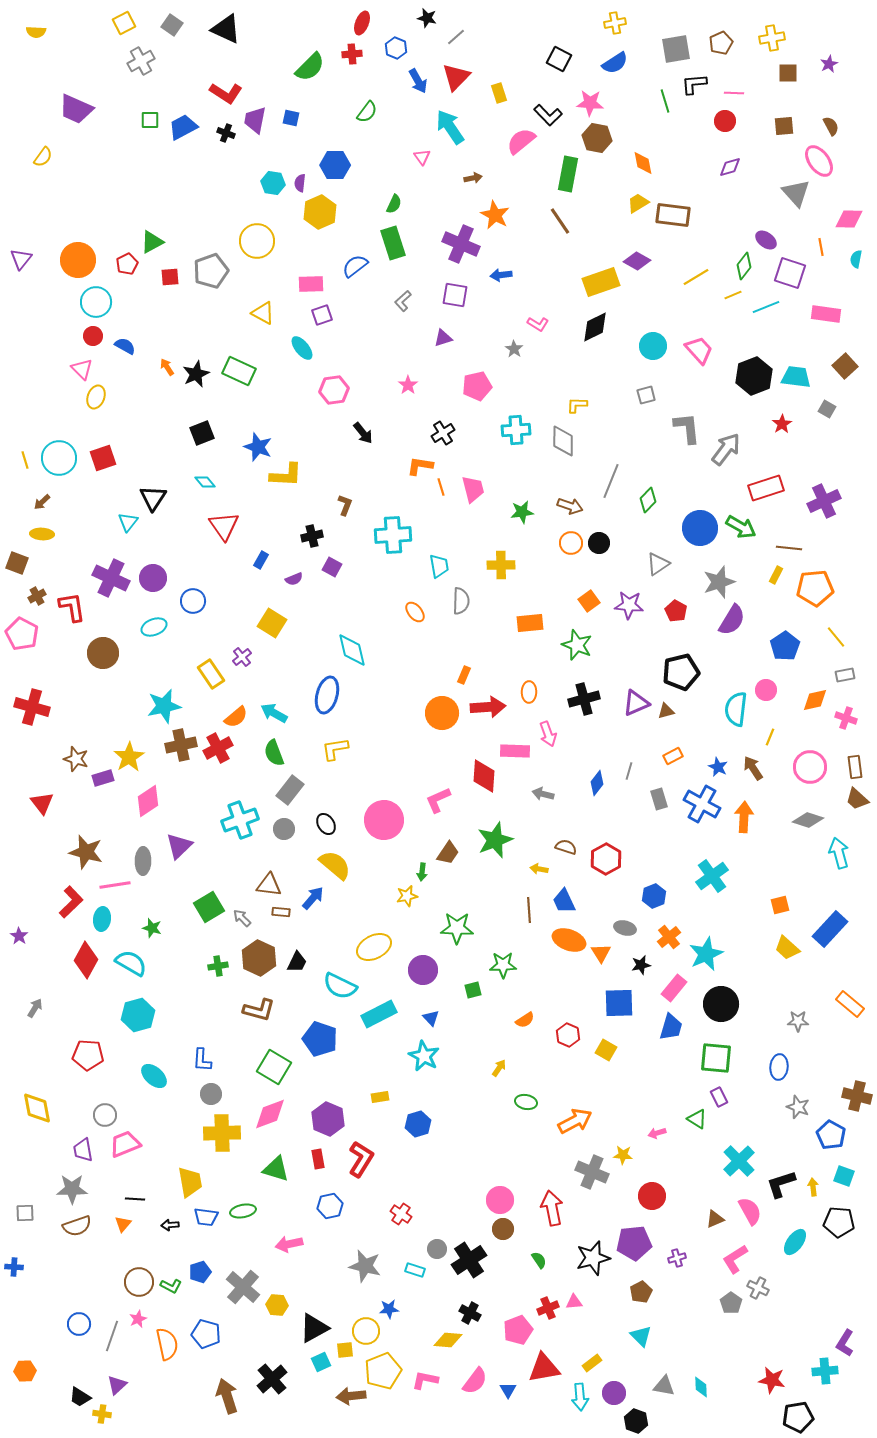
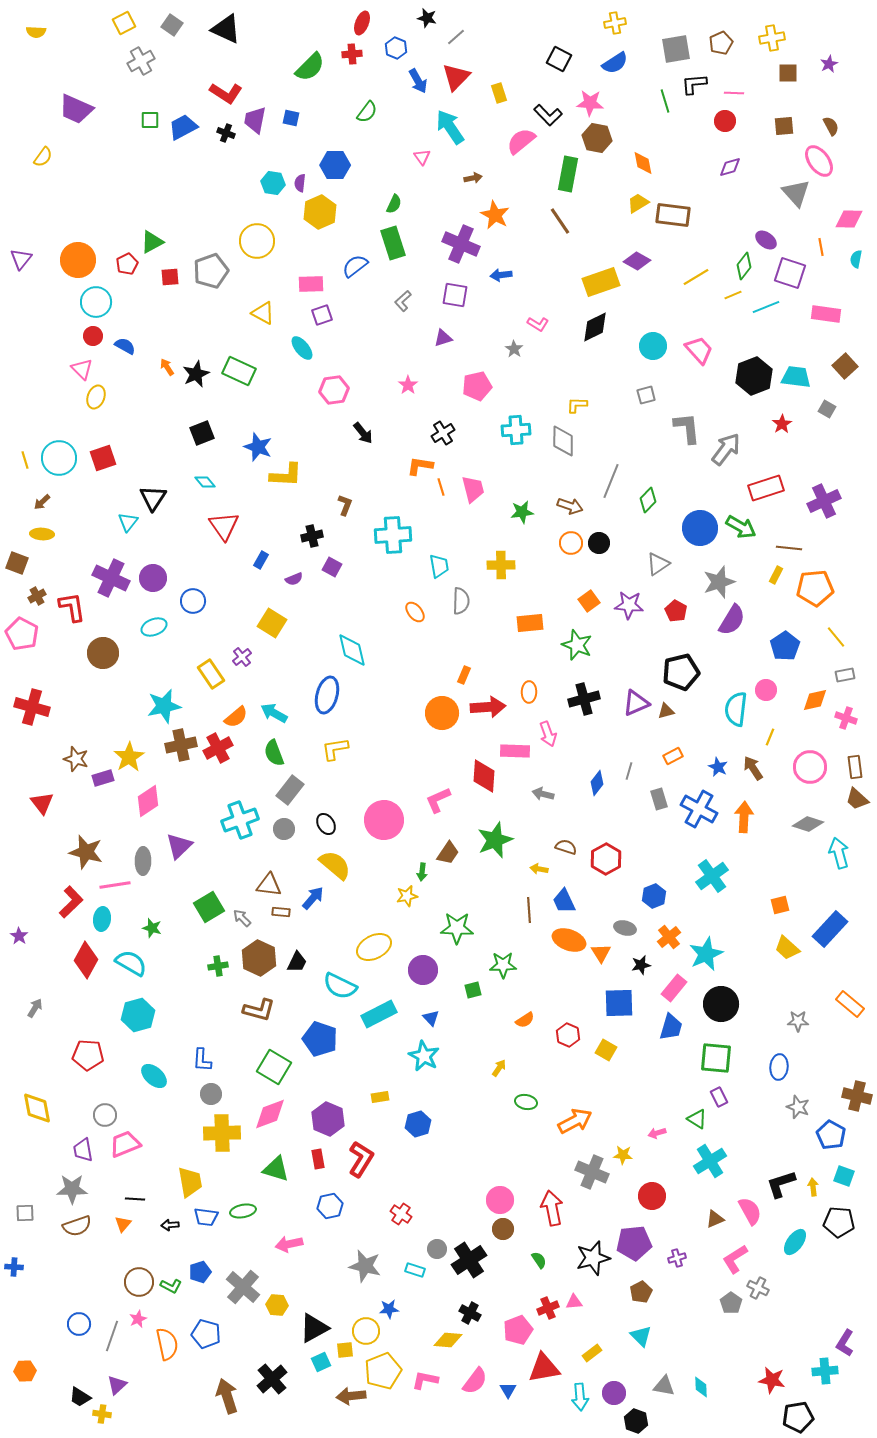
blue cross at (702, 804): moved 3 px left, 5 px down
gray diamond at (808, 820): moved 4 px down
cyan cross at (739, 1161): moved 29 px left; rotated 12 degrees clockwise
yellow rectangle at (592, 1363): moved 10 px up
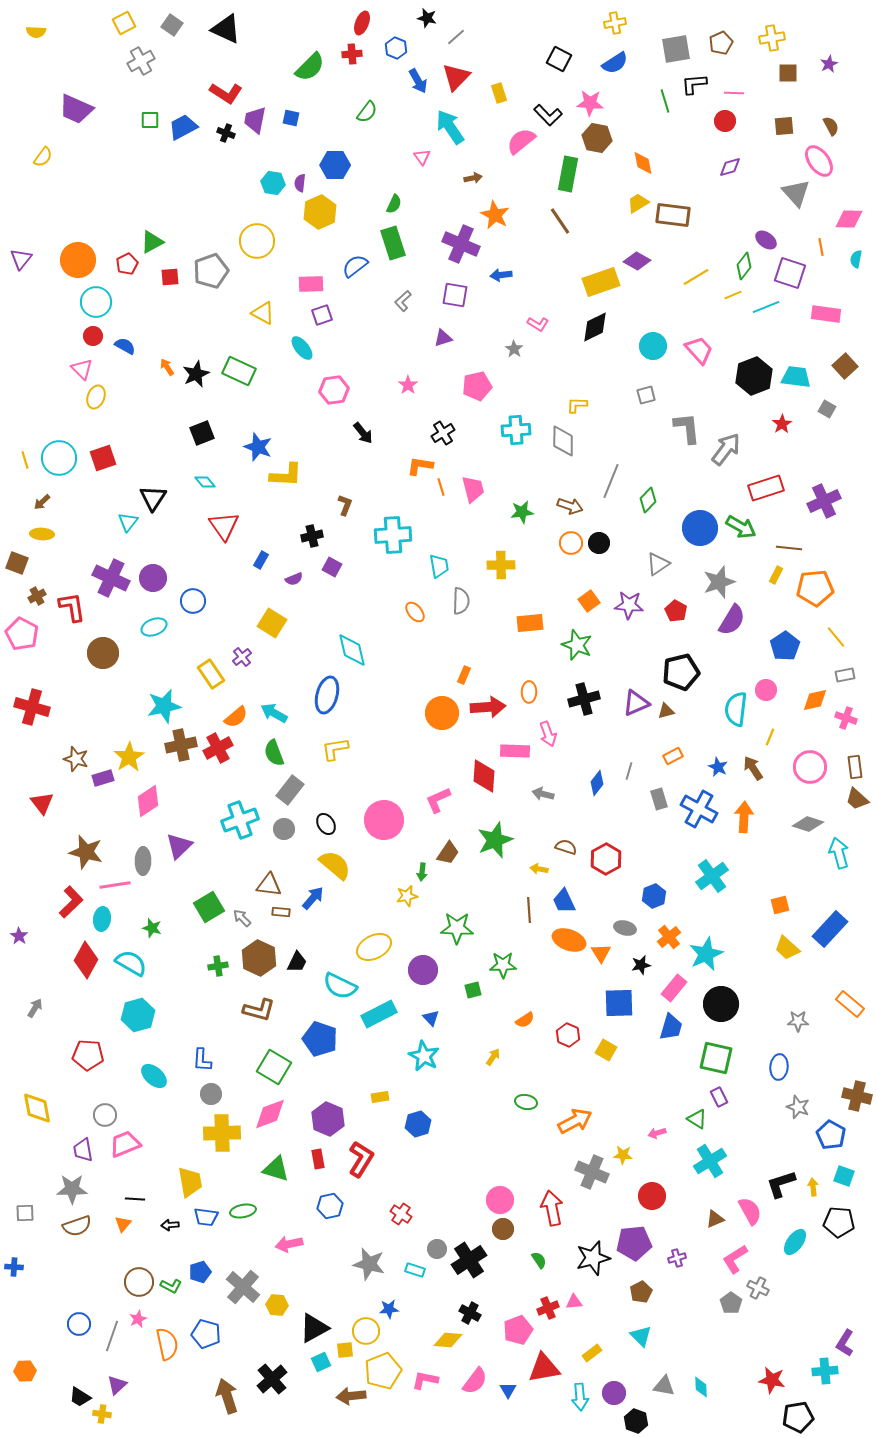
green square at (716, 1058): rotated 8 degrees clockwise
yellow arrow at (499, 1068): moved 6 px left, 11 px up
gray star at (365, 1266): moved 4 px right, 2 px up
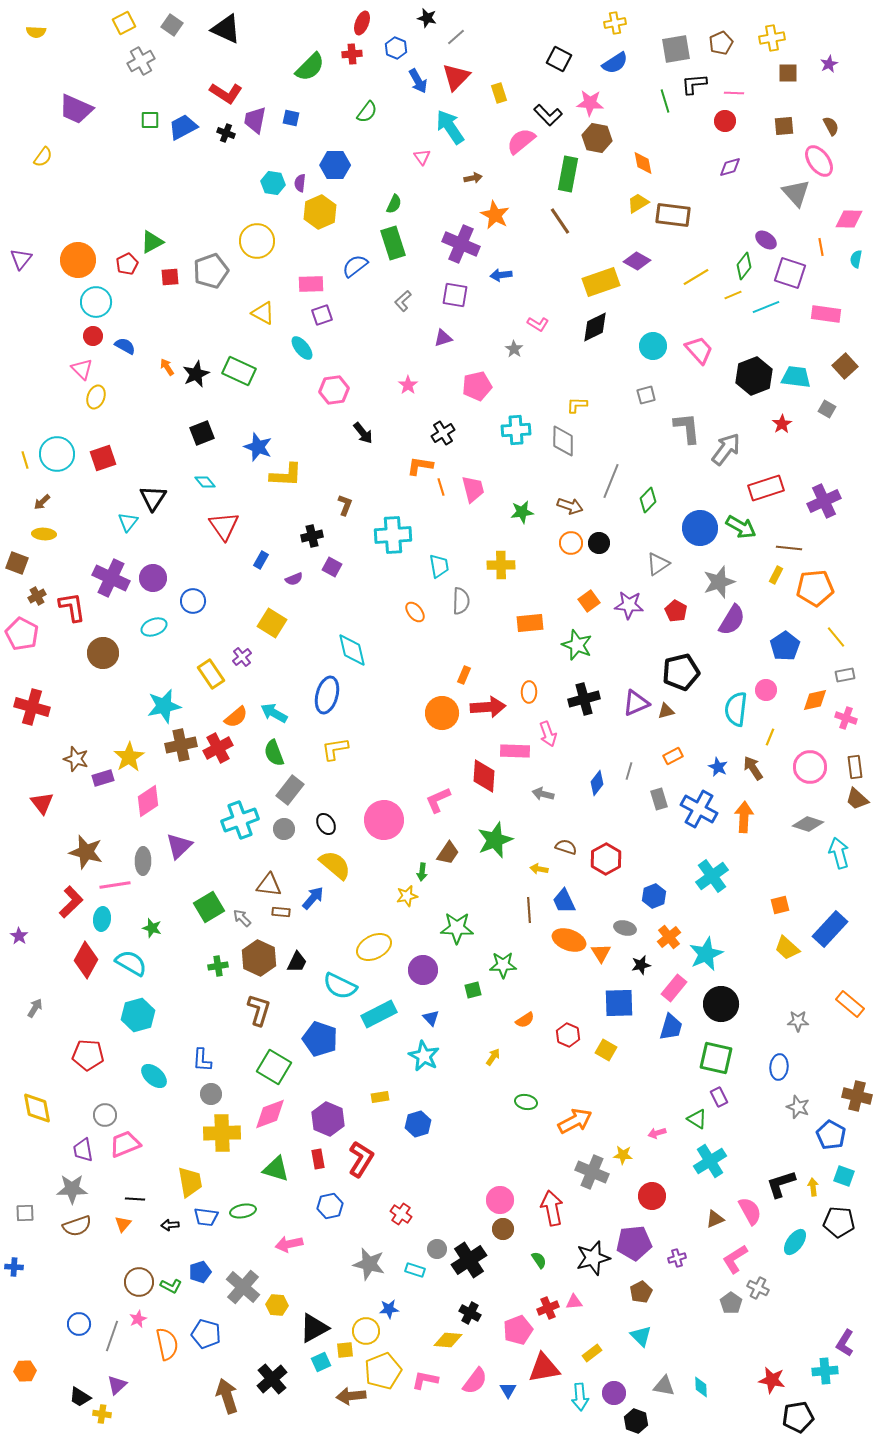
cyan circle at (59, 458): moved 2 px left, 4 px up
yellow ellipse at (42, 534): moved 2 px right
brown L-shape at (259, 1010): rotated 88 degrees counterclockwise
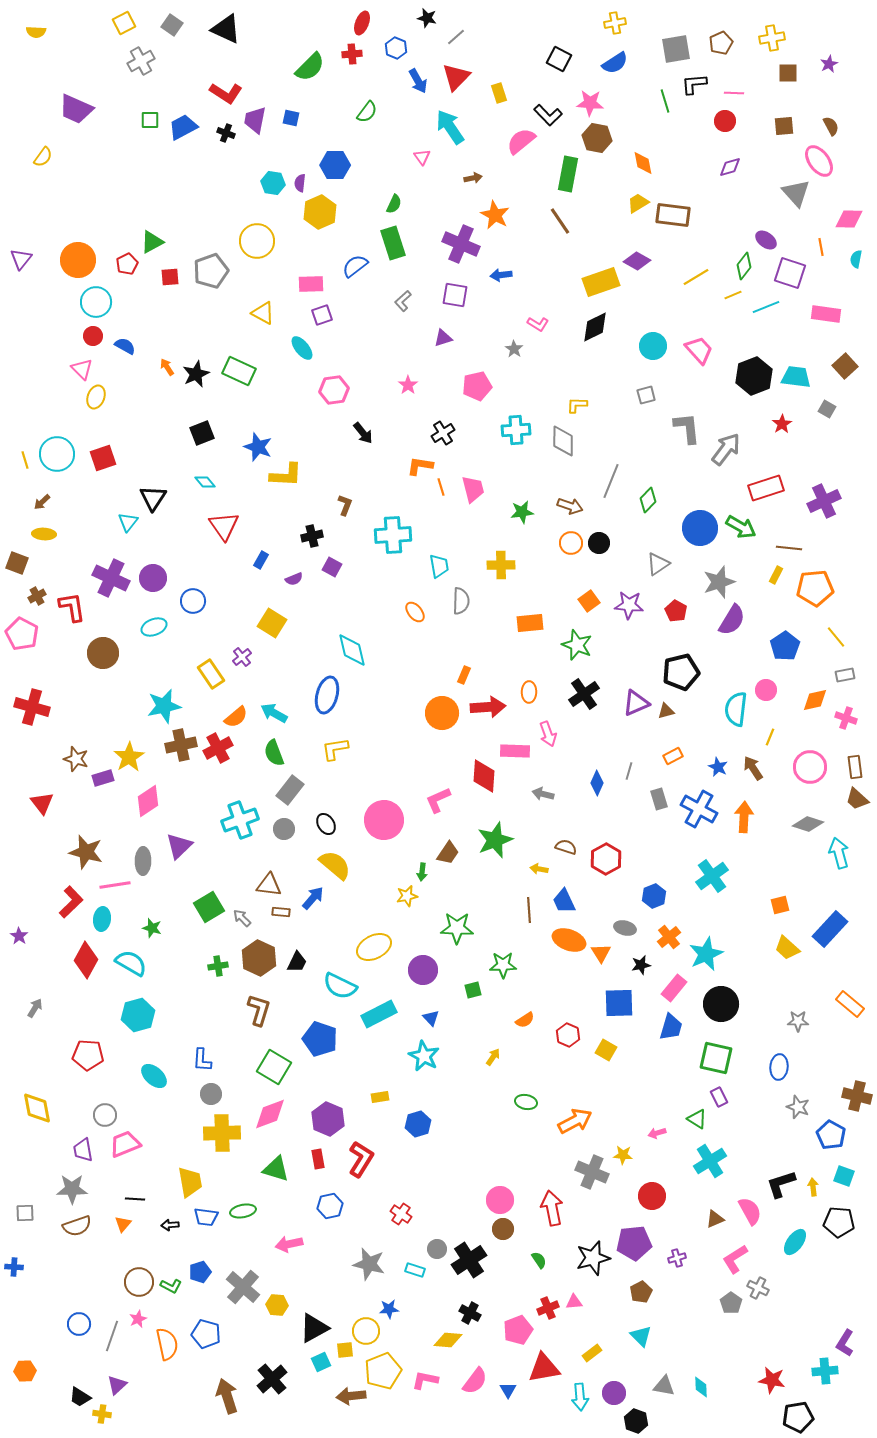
black cross at (584, 699): moved 5 px up; rotated 20 degrees counterclockwise
blue diamond at (597, 783): rotated 15 degrees counterclockwise
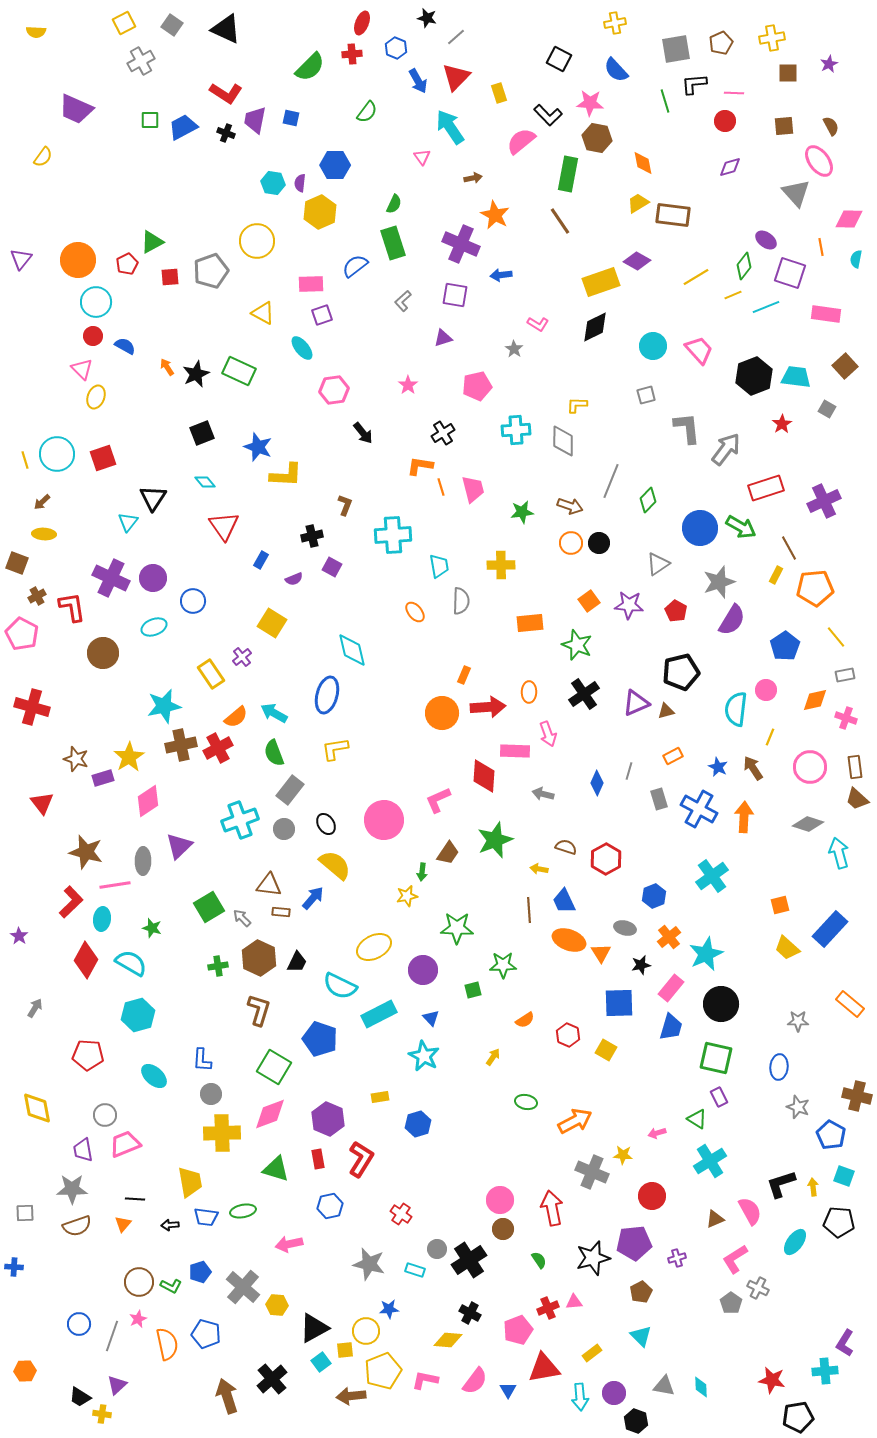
blue semicircle at (615, 63): moved 1 px right, 7 px down; rotated 80 degrees clockwise
brown line at (789, 548): rotated 55 degrees clockwise
pink rectangle at (674, 988): moved 3 px left
cyan square at (321, 1362): rotated 12 degrees counterclockwise
